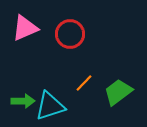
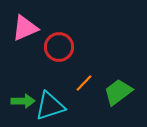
red circle: moved 11 px left, 13 px down
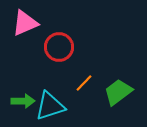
pink triangle: moved 5 px up
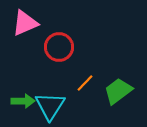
orange line: moved 1 px right
green trapezoid: moved 1 px up
cyan triangle: rotated 40 degrees counterclockwise
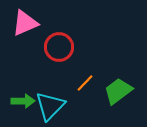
cyan triangle: rotated 12 degrees clockwise
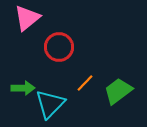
pink triangle: moved 2 px right, 5 px up; rotated 16 degrees counterclockwise
green arrow: moved 13 px up
cyan triangle: moved 2 px up
